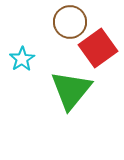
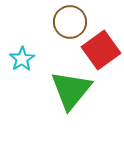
red square: moved 3 px right, 2 px down
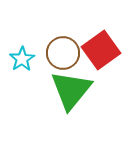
brown circle: moved 7 px left, 31 px down
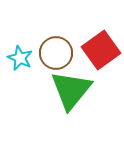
brown circle: moved 7 px left
cyan star: moved 2 px left, 1 px up; rotated 15 degrees counterclockwise
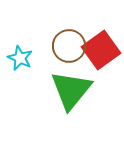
brown circle: moved 13 px right, 7 px up
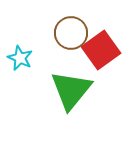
brown circle: moved 2 px right, 13 px up
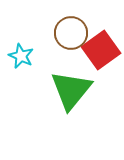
cyan star: moved 1 px right, 2 px up
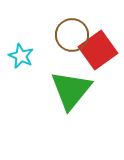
brown circle: moved 1 px right, 2 px down
red square: moved 3 px left
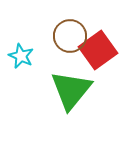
brown circle: moved 2 px left, 1 px down
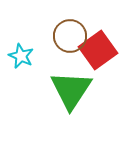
green triangle: rotated 6 degrees counterclockwise
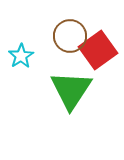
cyan star: rotated 15 degrees clockwise
